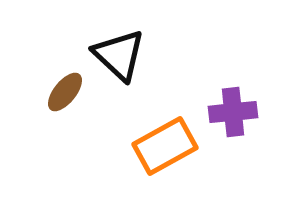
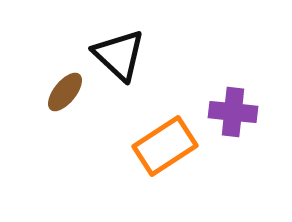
purple cross: rotated 12 degrees clockwise
orange rectangle: rotated 4 degrees counterclockwise
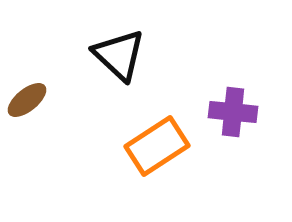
brown ellipse: moved 38 px left, 8 px down; rotated 12 degrees clockwise
orange rectangle: moved 8 px left
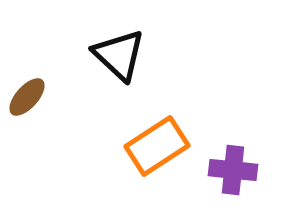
brown ellipse: moved 3 px up; rotated 9 degrees counterclockwise
purple cross: moved 58 px down
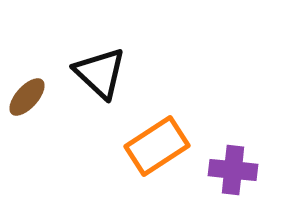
black triangle: moved 19 px left, 18 px down
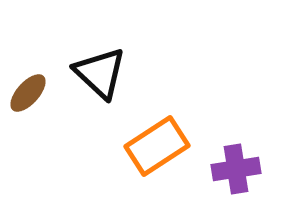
brown ellipse: moved 1 px right, 4 px up
purple cross: moved 3 px right, 1 px up; rotated 15 degrees counterclockwise
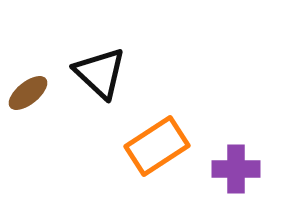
brown ellipse: rotated 9 degrees clockwise
purple cross: rotated 9 degrees clockwise
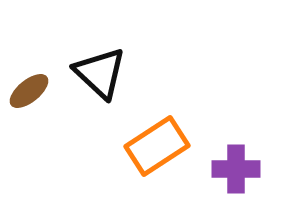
brown ellipse: moved 1 px right, 2 px up
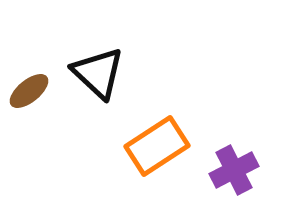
black triangle: moved 2 px left
purple cross: moved 2 px left, 1 px down; rotated 27 degrees counterclockwise
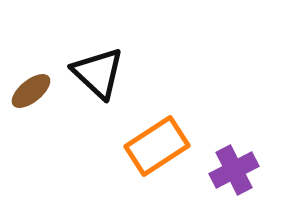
brown ellipse: moved 2 px right
